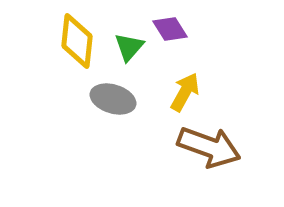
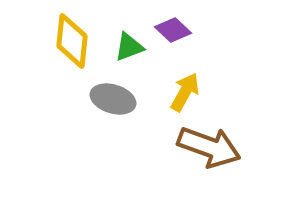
purple diamond: moved 3 px right, 1 px down; rotated 15 degrees counterclockwise
yellow diamond: moved 5 px left
green triangle: rotated 28 degrees clockwise
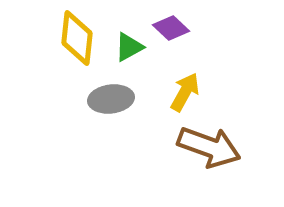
purple diamond: moved 2 px left, 2 px up
yellow diamond: moved 5 px right, 3 px up
green triangle: rotated 8 degrees counterclockwise
gray ellipse: moved 2 px left; rotated 24 degrees counterclockwise
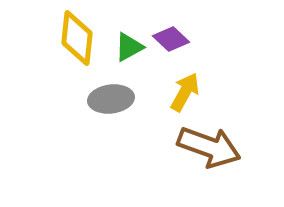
purple diamond: moved 11 px down
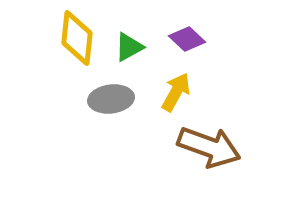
purple diamond: moved 16 px right
yellow arrow: moved 9 px left
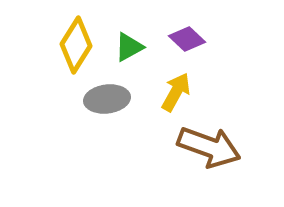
yellow diamond: moved 1 px left, 7 px down; rotated 26 degrees clockwise
gray ellipse: moved 4 px left
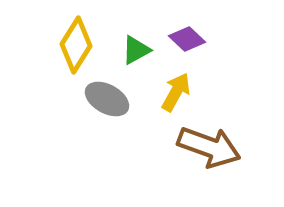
green triangle: moved 7 px right, 3 px down
gray ellipse: rotated 36 degrees clockwise
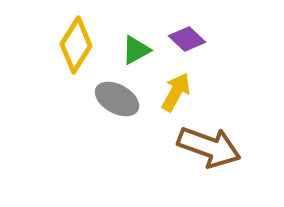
gray ellipse: moved 10 px right
